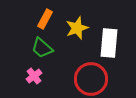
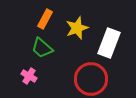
white rectangle: rotated 16 degrees clockwise
pink cross: moved 5 px left; rotated 21 degrees counterclockwise
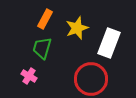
green trapezoid: rotated 65 degrees clockwise
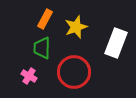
yellow star: moved 1 px left, 1 px up
white rectangle: moved 7 px right
green trapezoid: rotated 15 degrees counterclockwise
red circle: moved 17 px left, 7 px up
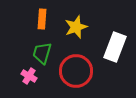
orange rectangle: moved 3 px left; rotated 24 degrees counterclockwise
white rectangle: moved 1 px left, 4 px down
green trapezoid: moved 5 px down; rotated 15 degrees clockwise
red circle: moved 2 px right, 1 px up
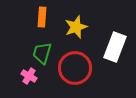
orange rectangle: moved 2 px up
red circle: moved 1 px left, 3 px up
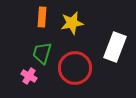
yellow star: moved 4 px left, 4 px up; rotated 10 degrees clockwise
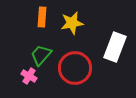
green trapezoid: moved 1 px left, 2 px down; rotated 25 degrees clockwise
